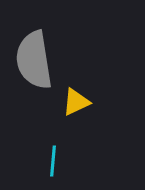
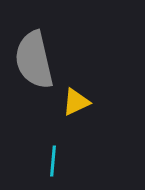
gray semicircle: rotated 4 degrees counterclockwise
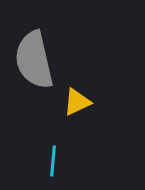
yellow triangle: moved 1 px right
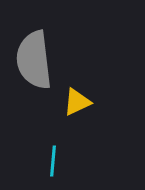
gray semicircle: rotated 6 degrees clockwise
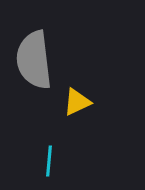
cyan line: moved 4 px left
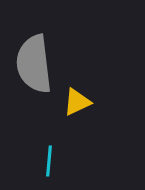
gray semicircle: moved 4 px down
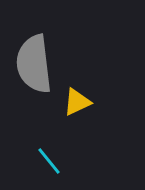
cyan line: rotated 44 degrees counterclockwise
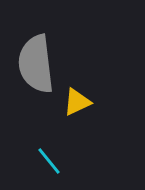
gray semicircle: moved 2 px right
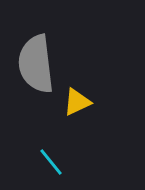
cyan line: moved 2 px right, 1 px down
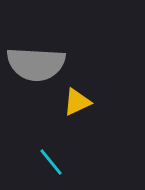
gray semicircle: rotated 80 degrees counterclockwise
